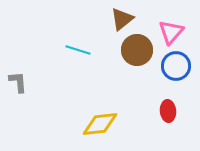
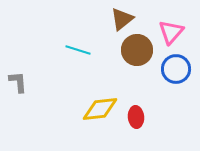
blue circle: moved 3 px down
red ellipse: moved 32 px left, 6 px down
yellow diamond: moved 15 px up
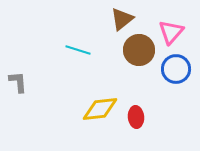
brown circle: moved 2 px right
